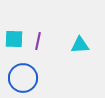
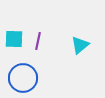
cyan triangle: rotated 36 degrees counterclockwise
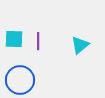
purple line: rotated 12 degrees counterclockwise
blue circle: moved 3 px left, 2 px down
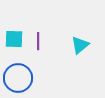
blue circle: moved 2 px left, 2 px up
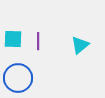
cyan square: moved 1 px left
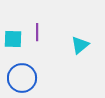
purple line: moved 1 px left, 9 px up
blue circle: moved 4 px right
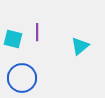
cyan square: rotated 12 degrees clockwise
cyan triangle: moved 1 px down
